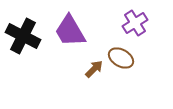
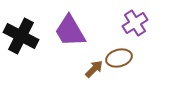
black cross: moved 2 px left
brown ellipse: moved 2 px left; rotated 45 degrees counterclockwise
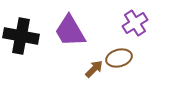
black cross: rotated 16 degrees counterclockwise
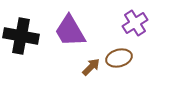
brown arrow: moved 3 px left, 2 px up
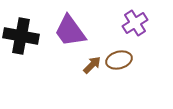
purple trapezoid: rotated 6 degrees counterclockwise
brown ellipse: moved 2 px down
brown arrow: moved 1 px right, 2 px up
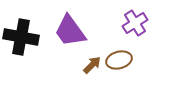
black cross: moved 1 px down
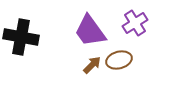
purple trapezoid: moved 20 px right
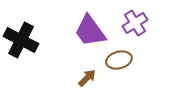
black cross: moved 3 px down; rotated 16 degrees clockwise
brown arrow: moved 5 px left, 13 px down
